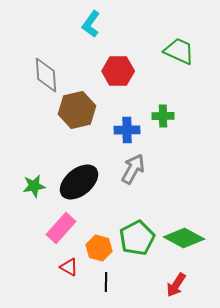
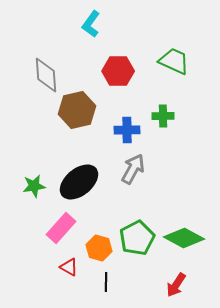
green trapezoid: moved 5 px left, 10 px down
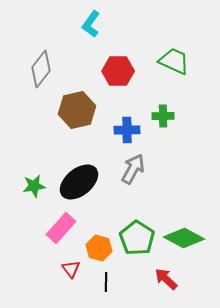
gray diamond: moved 5 px left, 6 px up; rotated 42 degrees clockwise
green pentagon: rotated 12 degrees counterclockwise
red triangle: moved 2 px right, 2 px down; rotated 24 degrees clockwise
red arrow: moved 10 px left, 6 px up; rotated 100 degrees clockwise
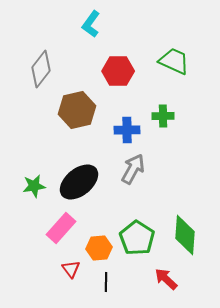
green diamond: moved 1 px right, 3 px up; rotated 66 degrees clockwise
orange hexagon: rotated 20 degrees counterclockwise
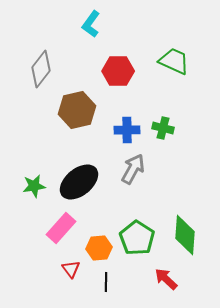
green cross: moved 12 px down; rotated 15 degrees clockwise
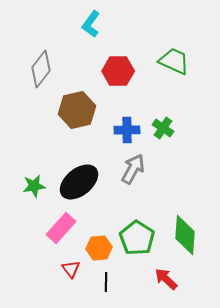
green cross: rotated 20 degrees clockwise
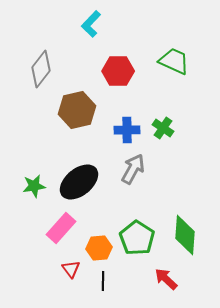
cyan L-shape: rotated 8 degrees clockwise
black line: moved 3 px left, 1 px up
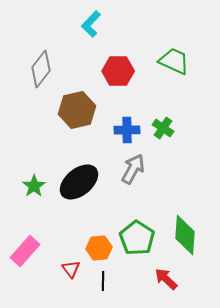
green star: rotated 25 degrees counterclockwise
pink rectangle: moved 36 px left, 23 px down
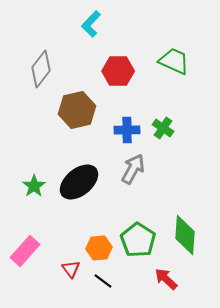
green pentagon: moved 1 px right, 2 px down
black line: rotated 54 degrees counterclockwise
